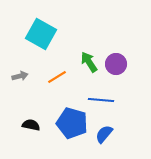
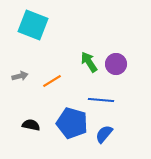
cyan square: moved 8 px left, 9 px up; rotated 8 degrees counterclockwise
orange line: moved 5 px left, 4 px down
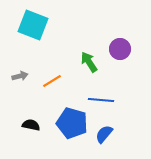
purple circle: moved 4 px right, 15 px up
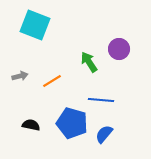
cyan square: moved 2 px right
purple circle: moved 1 px left
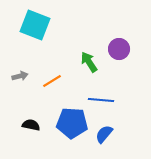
blue pentagon: rotated 12 degrees counterclockwise
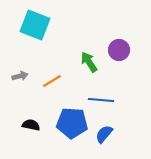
purple circle: moved 1 px down
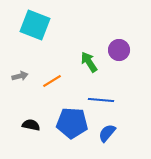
blue semicircle: moved 3 px right, 1 px up
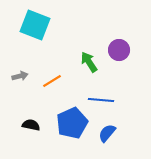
blue pentagon: rotated 28 degrees counterclockwise
